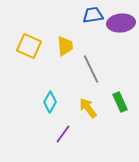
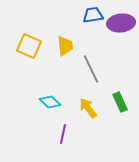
cyan diamond: rotated 75 degrees counterclockwise
purple line: rotated 24 degrees counterclockwise
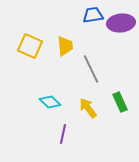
yellow square: moved 1 px right
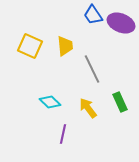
blue trapezoid: rotated 115 degrees counterclockwise
purple ellipse: rotated 28 degrees clockwise
gray line: moved 1 px right
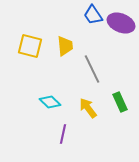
yellow square: rotated 10 degrees counterclockwise
